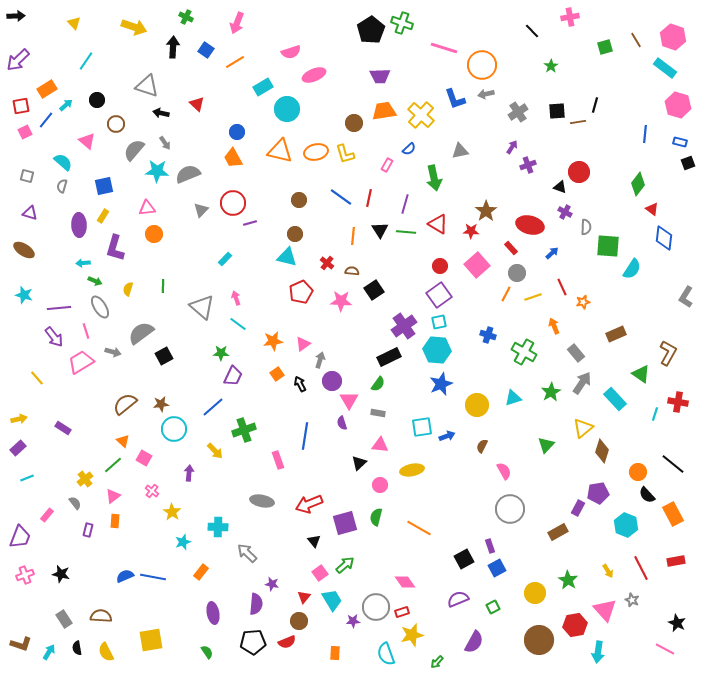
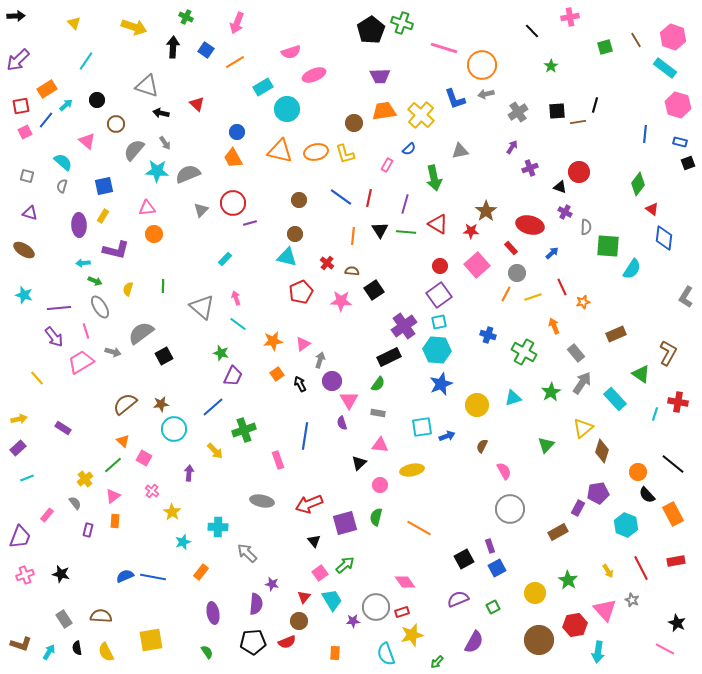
purple cross at (528, 165): moved 2 px right, 3 px down
purple L-shape at (115, 248): moved 1 px right, 2 px down; rotated 92 degrees counterclockwise
green star at (221, 353): rotated 14 degrees clockwise
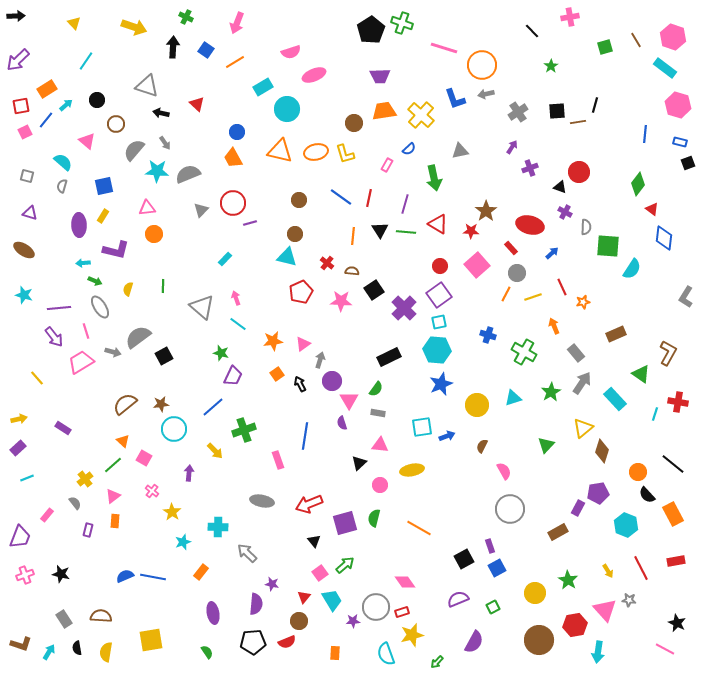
purple cross at (404, 326): moved 18 px up; rotated 10 degrees counterclockwise
gray semicircle at (141, 333): moved 3 px left, 4 px down
green semicircle at (378, 384): moved 2 px left, 5 px down
green semicircle at (376, 517): moved 2 px left, 1 px down
gray star at (632, 600): moved 3 px left; rotated 16 degrees counterclockwise
yellow semicircle at (106, 652): rotated 36 degrees clockwise
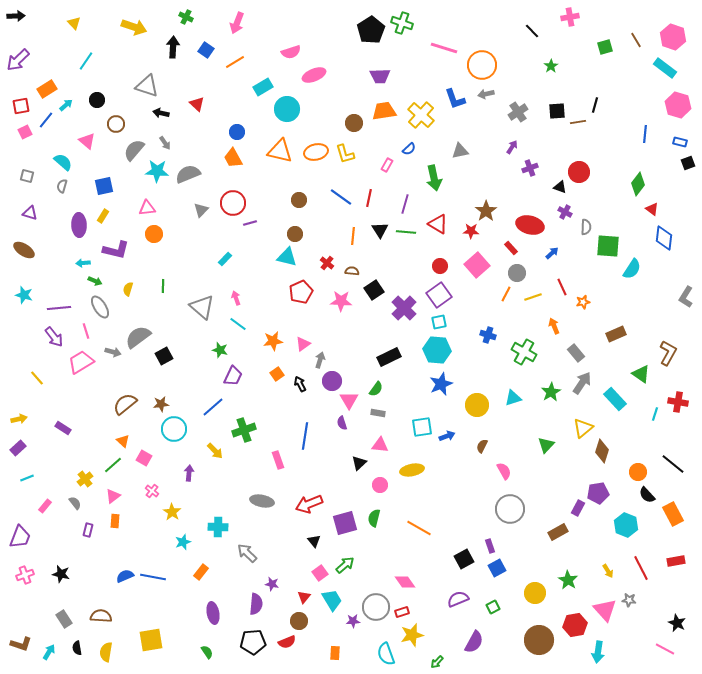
green star at (221, 353): moved 1 px left, 3 px up
pink rectangle at (47, 515): moved 2 px left, 9 px up
